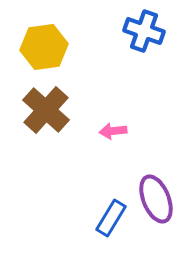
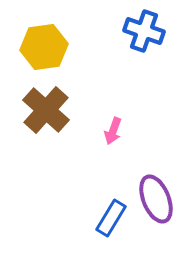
pink arrow: rotated 64 degrees counterclockwise
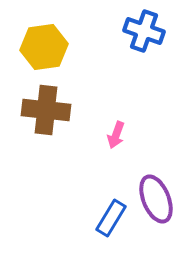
brown cross: rotated 36 degrees counterclockwise
pink arrow: moved 3 px right, 4 px down
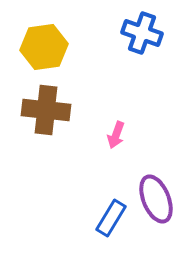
blue cross: moved 2 px left, 2 px down
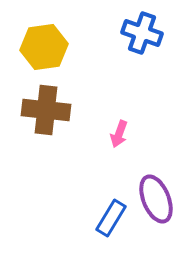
pink arrow: moved 3 px right, 1 px up
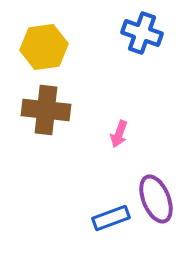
blue rectangle: rotated 39 degrees clockwise
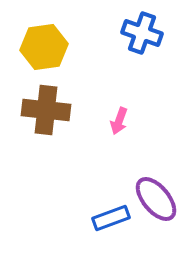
pink arrow: moved 13 px up
purple ellipse: rotated 18 degrees counterclockwise
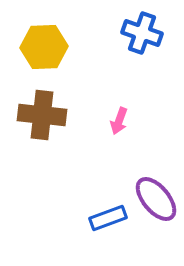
yellow hexagon: rotated 6 degrees clockwise
brown cross: moved 4 px left, 5 px down
blue rectangle: moved 3 px left
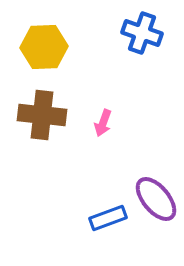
pink arrow: moved 16 px left, 2 px down
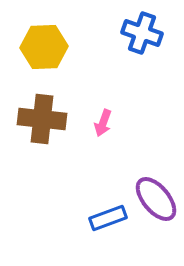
brown cross: moved 4 px down
